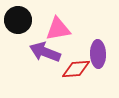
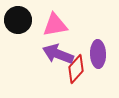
pink triangle: moved 3 px left, 4 px up
purple arrow: moved 13 px right, 2 px down
red diamond: rotated 44 degrees counterclockwise
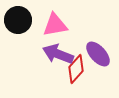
purple ellipse: rotated 40 degrees counterclockwise
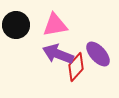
black circle: moved 2 px left, 5 px down
red diamond: moved 2 px up
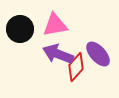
black circle: moved 4 px right, 4 px down
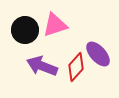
pink triangle: rotated 8 degrees counterclockwise
black circle: moved 5 px right, 1 px down
purple arrow: moved 16 px left, 12 px down
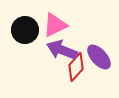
pink triangle: rotated 8 degrees counterclockwise
purple ellipse: moved 1 px right, 3 px down
purple arrow: moved 20 px right, 16 px up
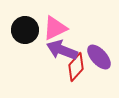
pink triangle: moved 3 px down
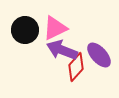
purple ellipse: moved 2 px up
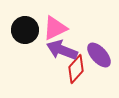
red diamond: moved 2 px down
